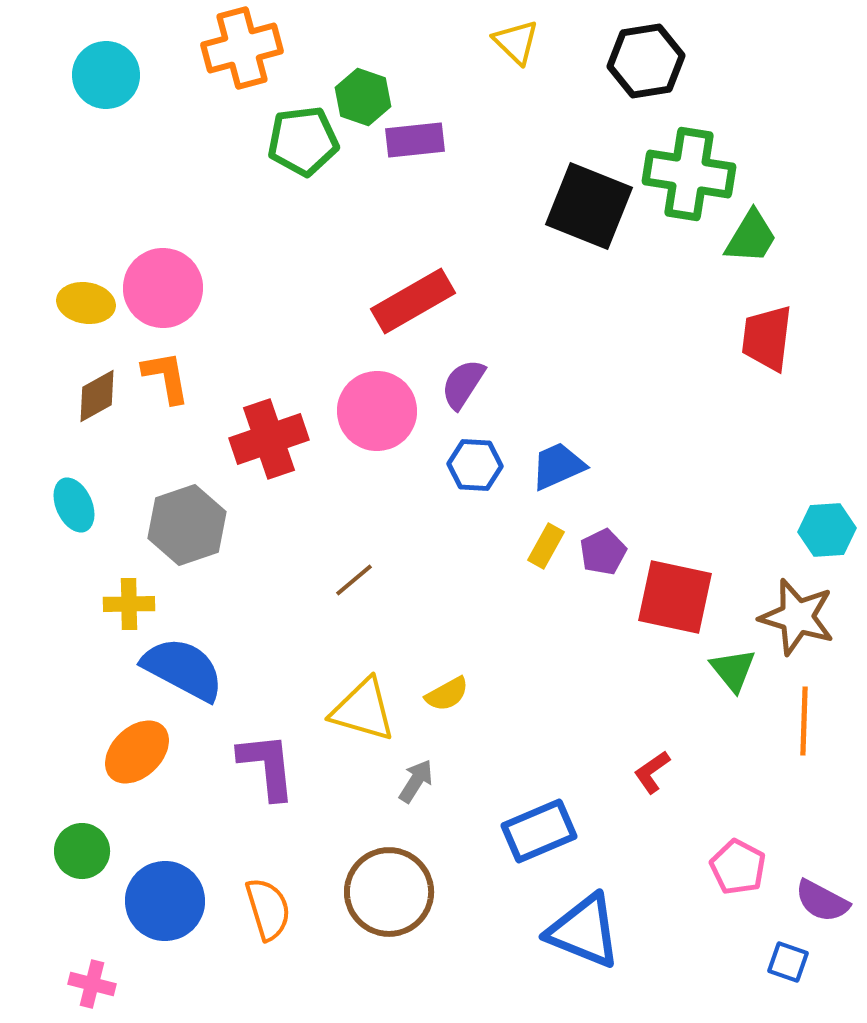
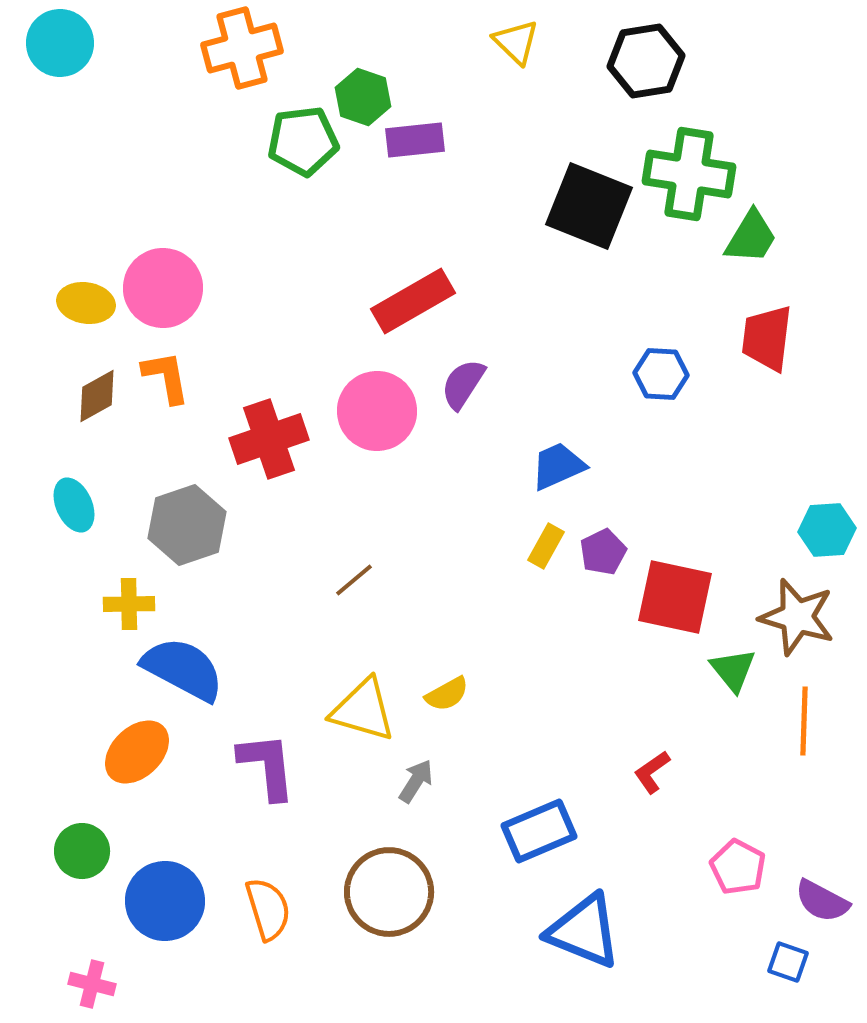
cyan circle at (106, 75): moved 46 px left, 32 px up
blue hexagon at (475, 465): moved 186 px right, 91 px up
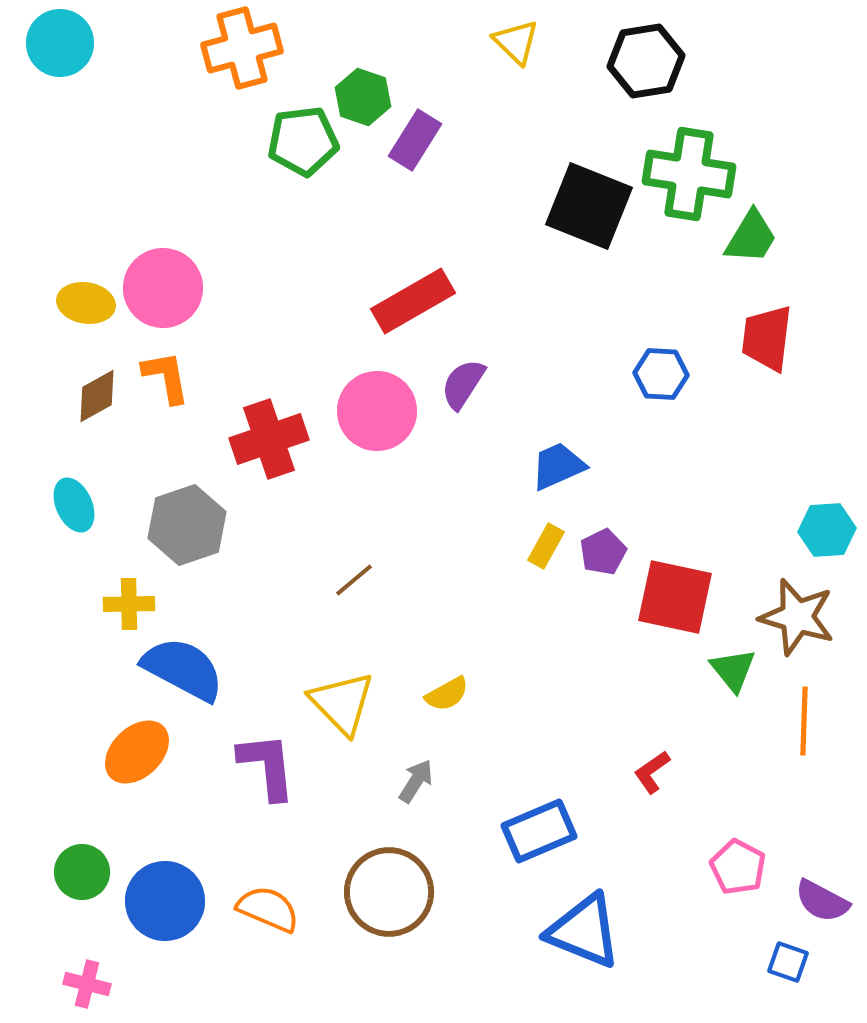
purple rectangle at (415, 140): rotated 52 degrees counterclockwise
yellow triangle at (363, 710): moved 21 px left, 7 px up; rotated 30 degrees clockwise
green circle at (82, 851): moved 21 px down
orange semicircle at (268, 909): rotated 50 degrees counterclockwise
pink cross at (92, 984): moved 5 px left
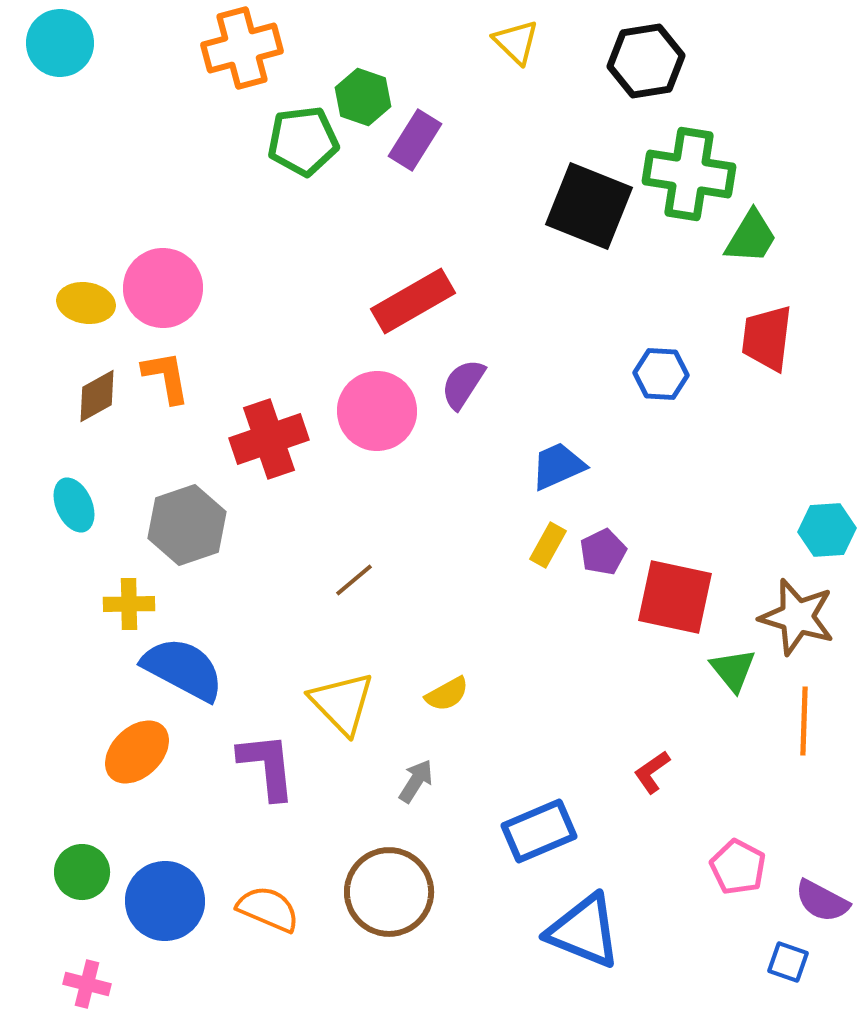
yellow rectangle at (546, 546): moved 2 px right, 1 px up
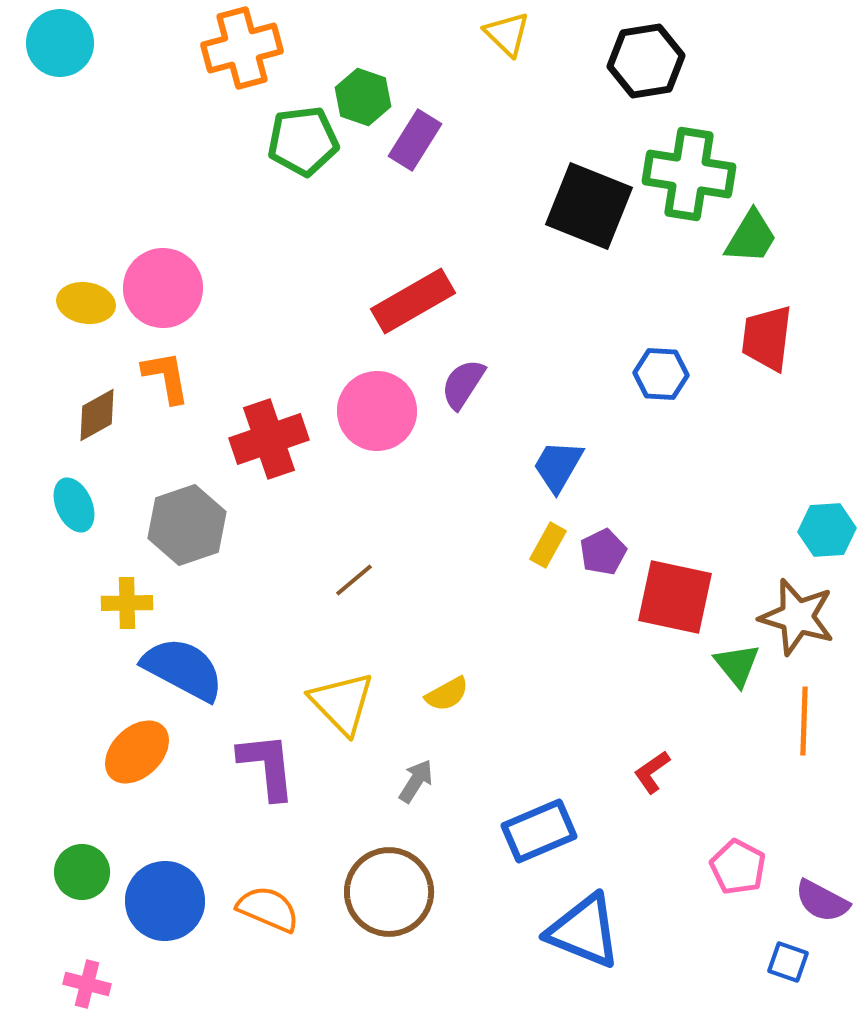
yellow triangle at (516, 42): moved 9 px left, 8 px up
brown diamond at (97, 396): moved 19 px down
blue trapezoid at (558, 466): rotated 36 degrees counterclockwise
yellow cross at (129, 604): moved 2 px left, 1 px up
green triangle at (733, 670): moved 4 px right, 5 px up
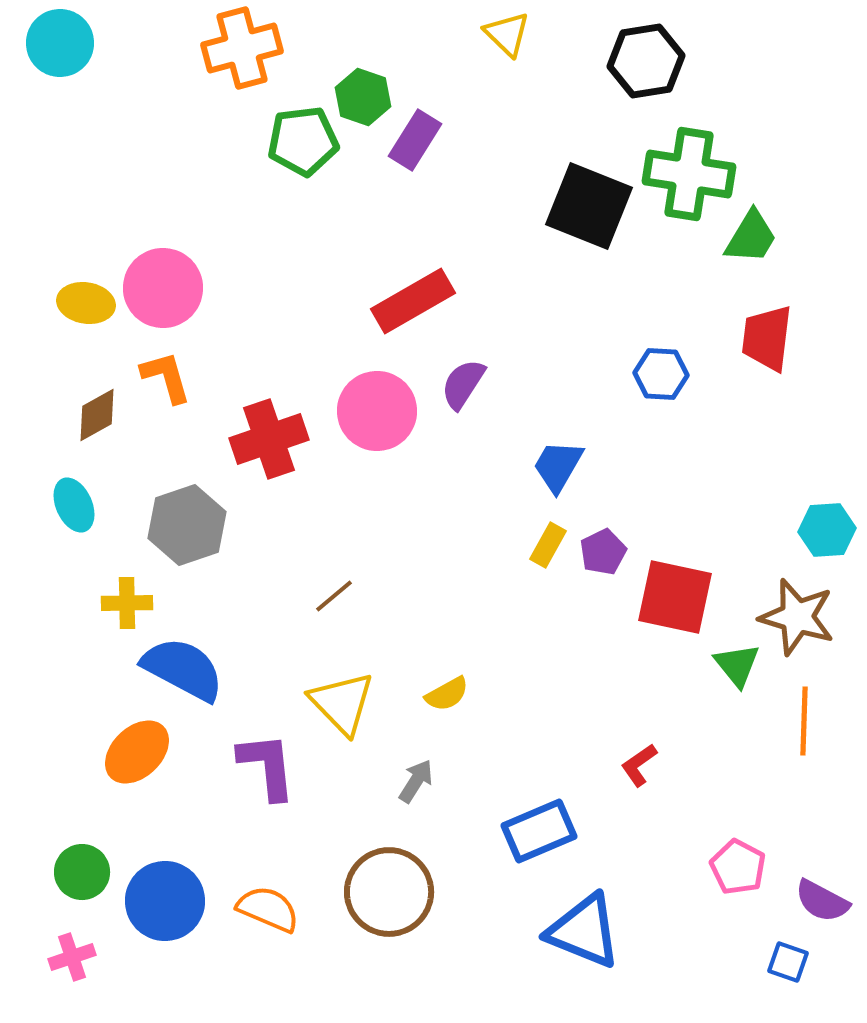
orange L-shape at (166, 377): rotated 6 degrees counterclockwise
brown line at (354, 580): moved 20 px left, 16 px down
red L-shape at (652, 772): moved 13 px left, 7 px up
pink cross at (87, 984): moved 15 px left, 27 px up; rotated 33 degrees counterclockwise
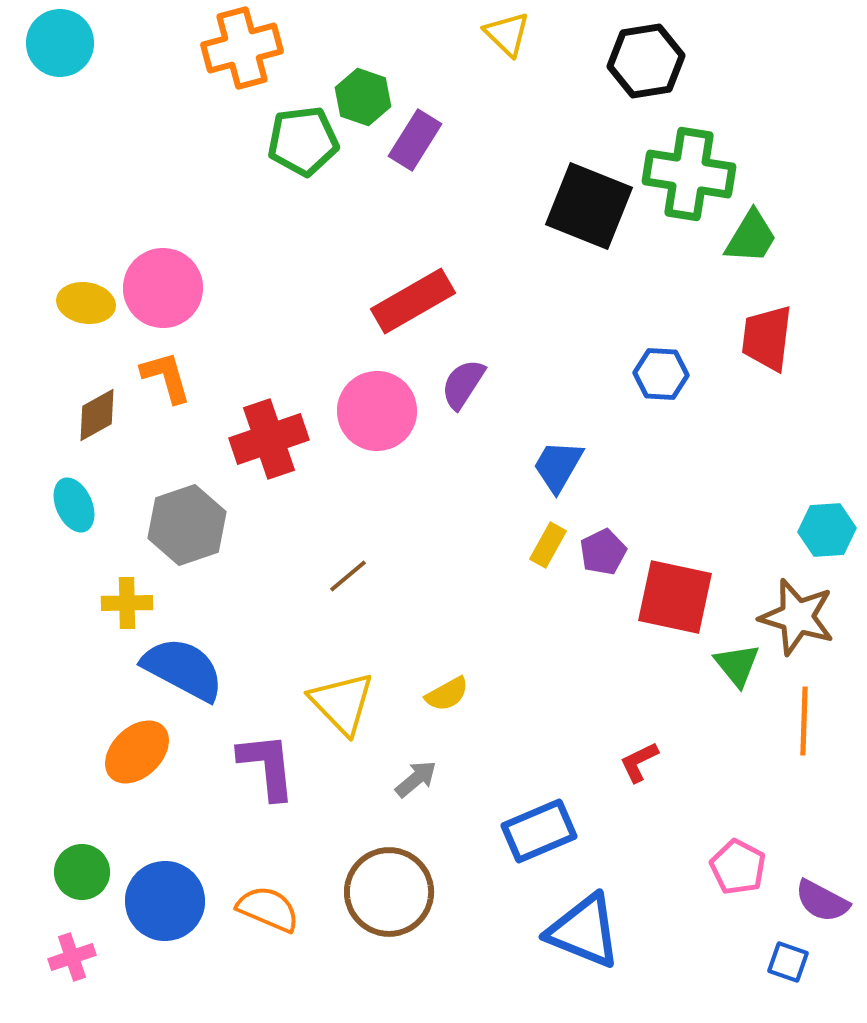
brown line at (334, 596): moved 14 px right, 20 px up
red L-shape at (639, 765): moved 3 px up; rotated 9 degrees clockwise
gray arrow at (416, 781): moved 2 px up; rotated 18 degrees clockwise
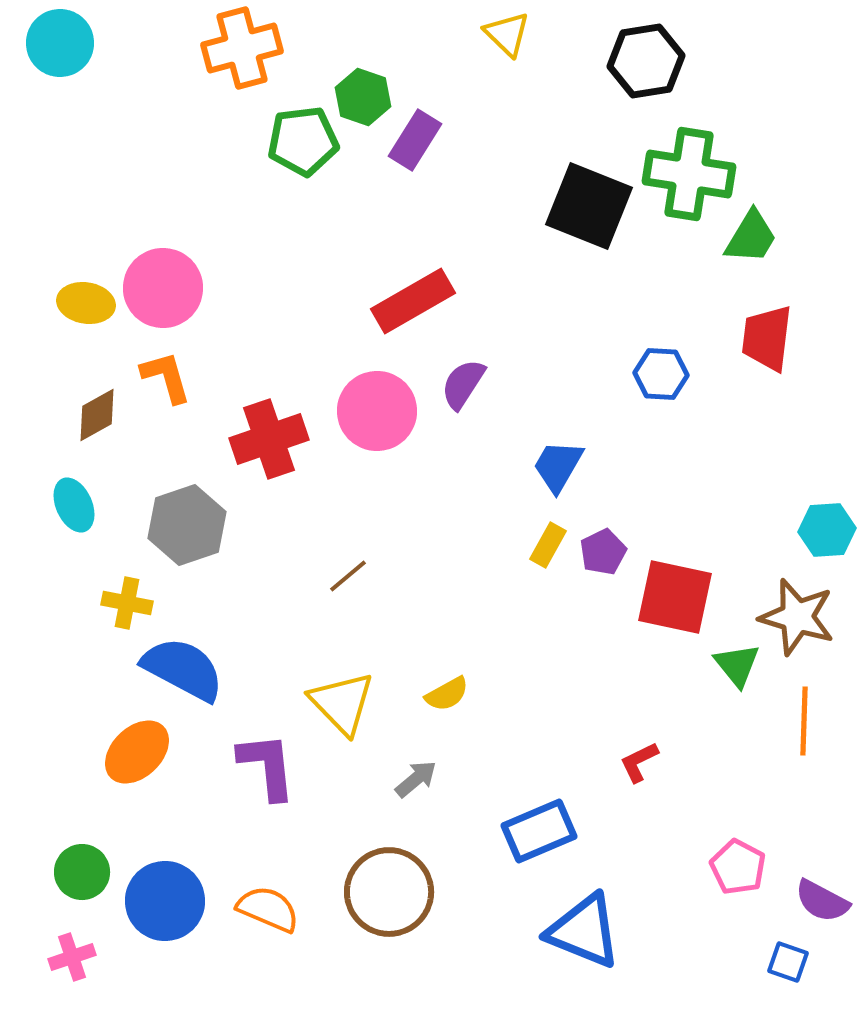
yellow cross at (127, 603): rotated 12 degrees clockwise
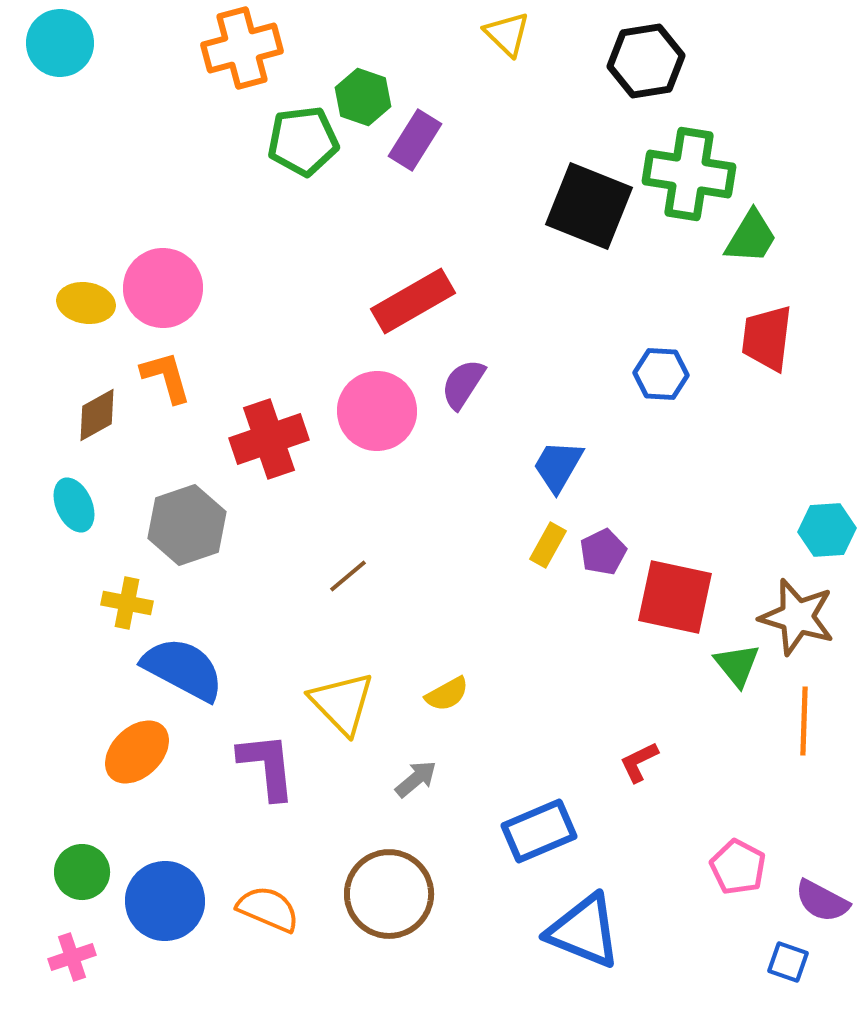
brown circle at (389, 892): moved 2 px down
